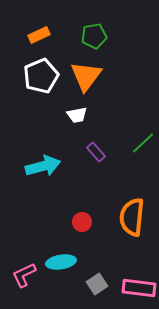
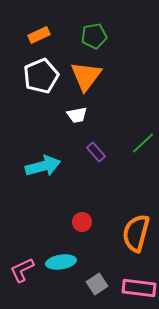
orange semicircle: moved 4 px right, 16 px down; rotated 9 degrees clockwise
pink L-shape: moved 2 px left, 5 px up
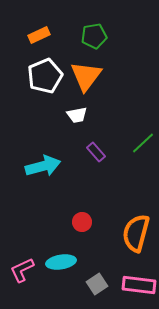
white pentagon: moved 4 px right
pink rectangle: moved 3 px up
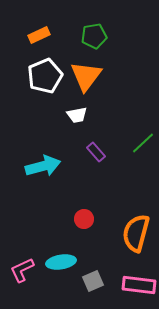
red circle: moved 2 px right, 3 px up
gray square: moved 4 px left, 3 px up; rotated 10 degrees clockwise
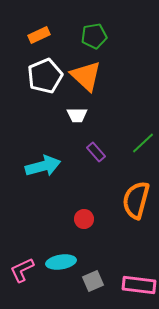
orange triangle: rotated 24 degrees counterclockwise
white trapezoid: rotated 10 degrees clockwise
orange semicircle: moved 33 px up
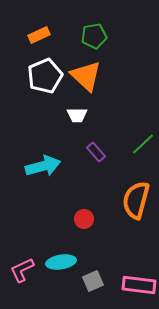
green line: moved 1 px down
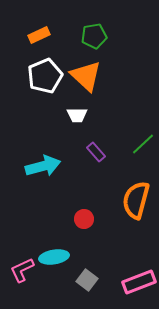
cyan ellipse: moved 7 px left, 5 px up
gray square: moved 6 px left, 1 px up; rotated 30 degrees counterclockwise
pink rectangle: moved 3 px up; rotated 28 degrees counterclockwise
